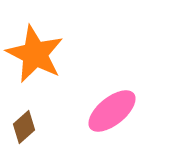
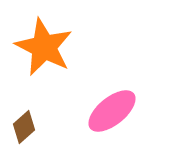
orange star: moved 9 px right, 7 px up
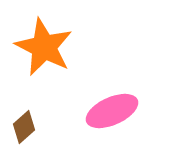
pink ellipse: rotated 15 degrees clockwise
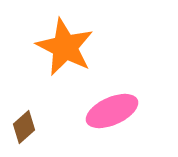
orange star: moved 21 px right
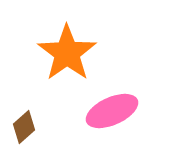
orange star: moved 2 px right, 6 px down; rotated 10 degrees clockwise
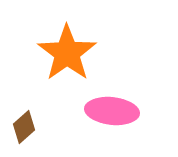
pink ellipse: rotated 30 degrees clockwise
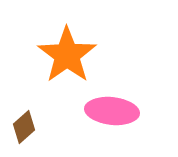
orange star: moved 2 px down
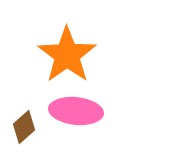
pink ellipse: moved 36 px left
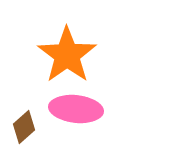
pink ellipse: moved 2 px up
